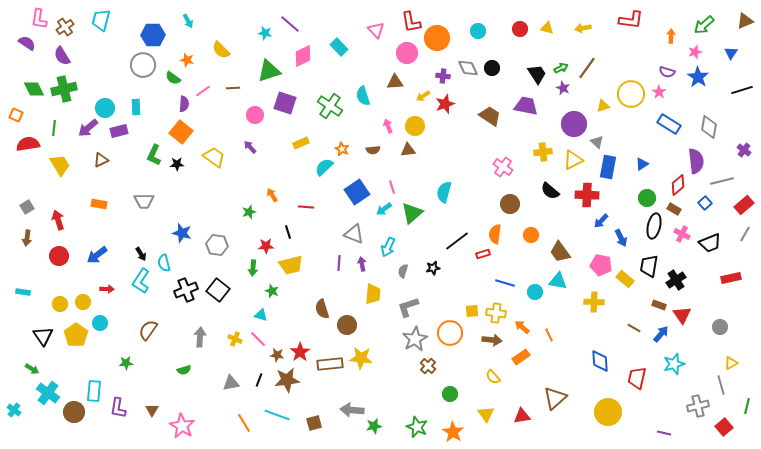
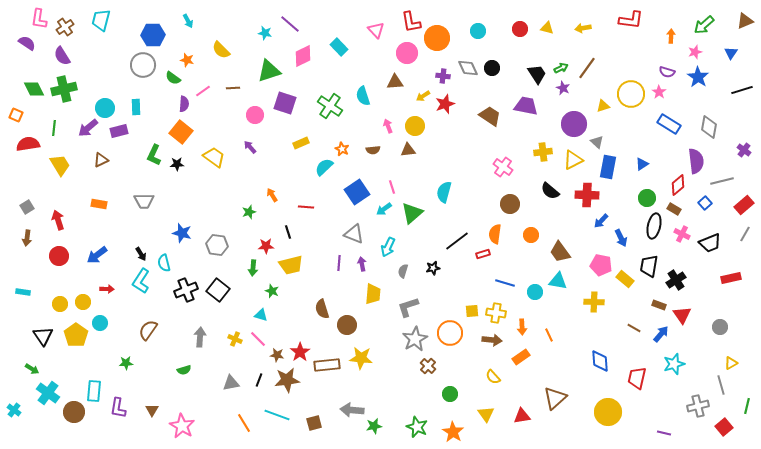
orange arrow at (522, 327): rotated 133 degrees counterclockwise
brown rectangle at (330, 364): moved 3 px left, 1 px down
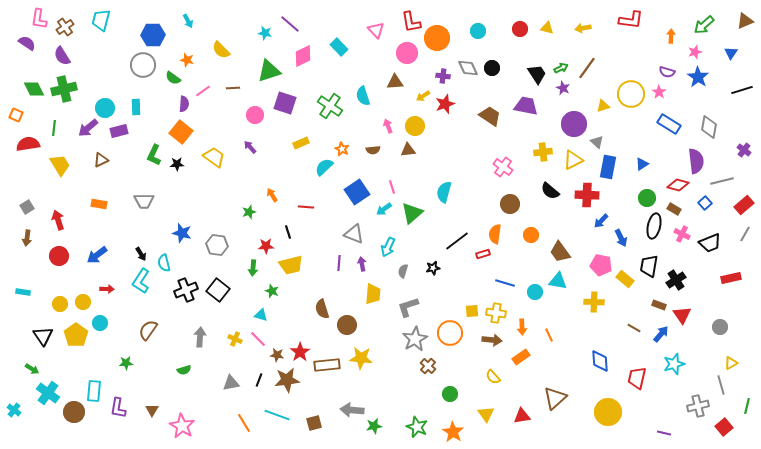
red diamond at (678, 185): rotated 55 degrees clockwise
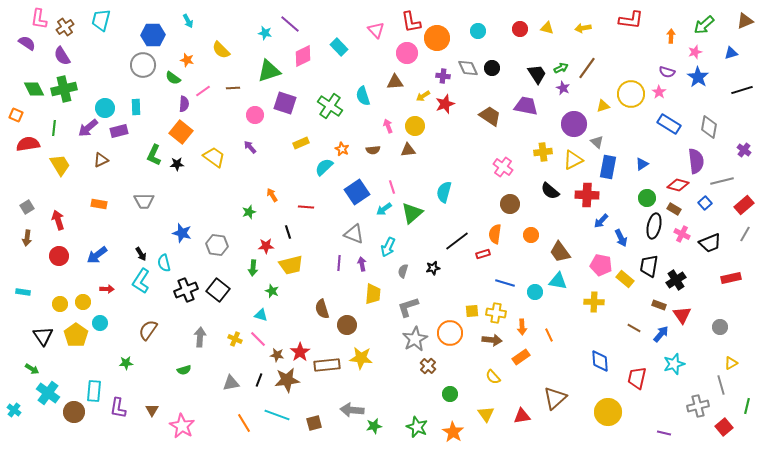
blue triangle at (731, 53): rotated 40 degrees clockwise
